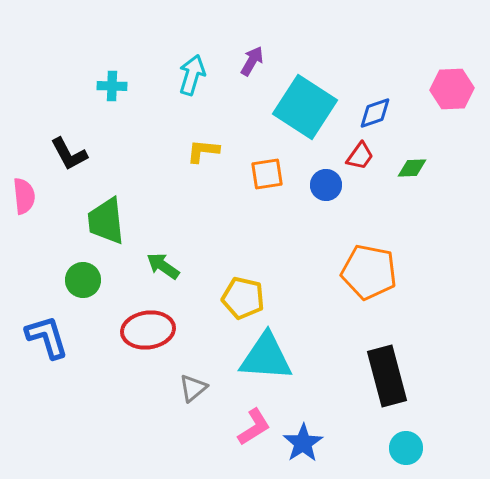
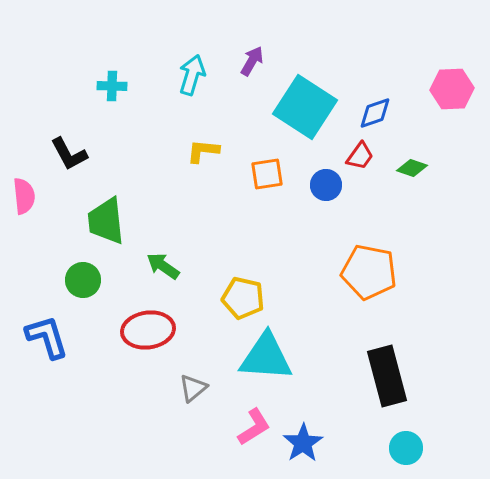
green diamond: rotated 20 degrees clockwise
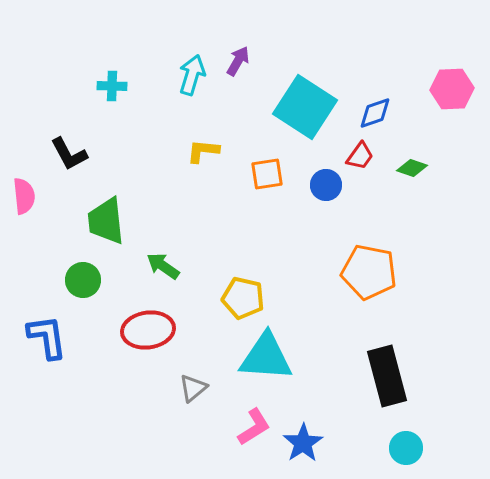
purple arrow: moved 14 px left
blue L-shape: rotated 9 degrees clockwise
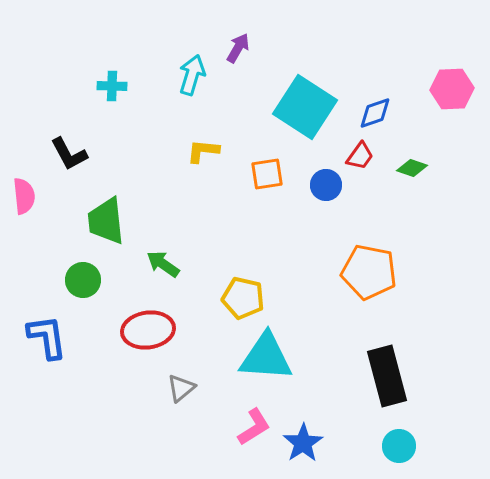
purple arrow: moved 13 px up
green arrow: moved 2 px up
gray triangle: moved 12 px left
cyan circle: moved 7 px left, 2 px up
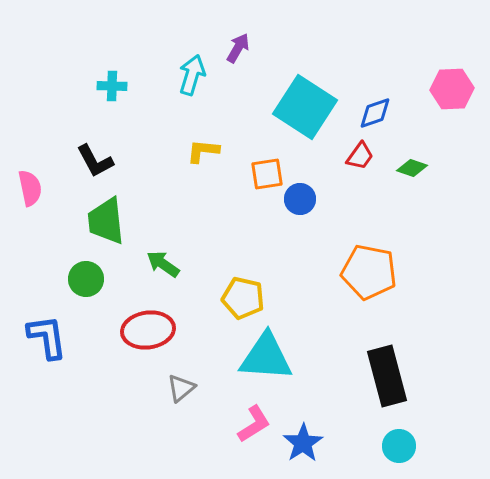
black L-shape: moved 26 px right, 7 px down
blue circle: moved 26 px left, 14 px down
pink semicircle: moved 6 px right, 8 px up; rotated 6 degrees counterclockwise
green circle: moved 3 px right, 1 px up
pink L-shape: moved 3 px up
